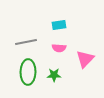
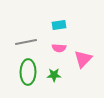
pink triangle: moved 2 px left
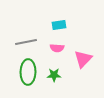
pink semicircle: moved 2 px left
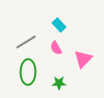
cyan rectangle: rotated 56 degrees clockwise
gray line: rotated 20 degrees counterclockwise
pink semicircle: moved 1 px left; rotated 56 degrees clockwise
green star: moved 5 px right, 8 px down
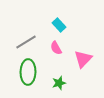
green star: rotated 16 degrees counterclockwise
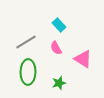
pink triangle: rotated 42 degrees counterclockwise
